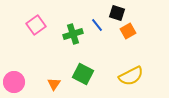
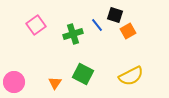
black square: moved 2 px left, 2 px down
orange triangle: moved 1 px right, 1 px up
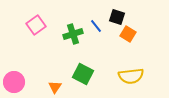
black square: moved 2 px right, 2 px down
blue line: moved 1 px left, 1 px down
orange square: moved 3 px down; rotated 28 degrees counterclockwise
yellow semicircle: rotated 20 degrees clockwise
orange triangle: moved 4 px down
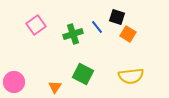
blue line: moved 1 px right, 1 px down
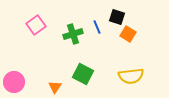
blue line: rotated 16 degrees clockwise
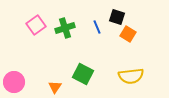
green cross: moved 8 px left, 6 px up
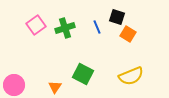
yellow semicircle: rotated 15 degrees counterclockwise
pink circle: moved 3 px down
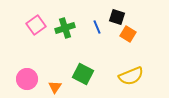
pink circle: moved 13 px right, 6 px up
